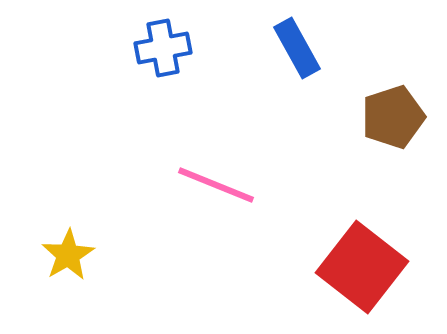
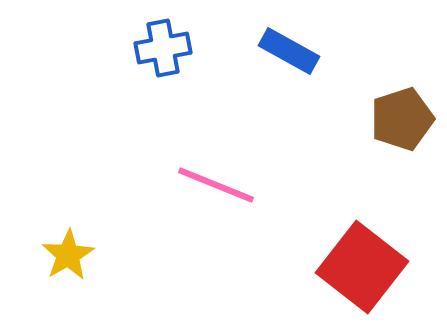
blue rectangle: moved 8 px left, 3 px down; rotated 32 degrees counterclockwise
brown pentagon: moved 9 px right, 2 px down
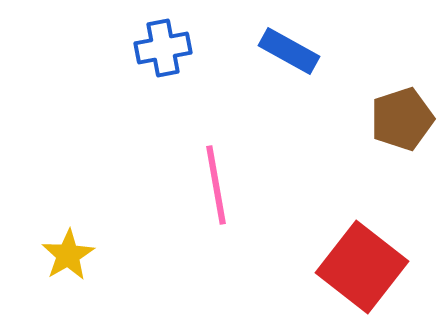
pink line: rotated 58 degrees clockwise
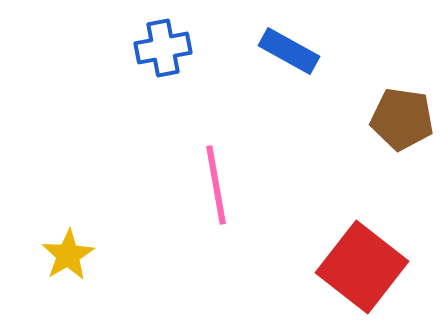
brown pentagon: rotated 26 degrees clockwise
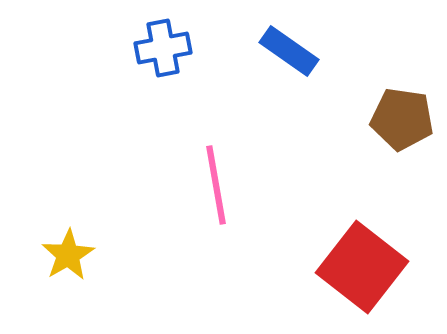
blue rectangle: rotated 6 degrees clockwise
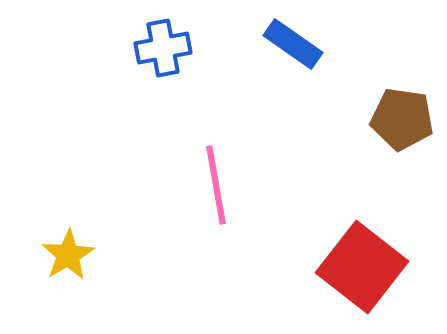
blue rectangle: moved 4 px right, 7 px up
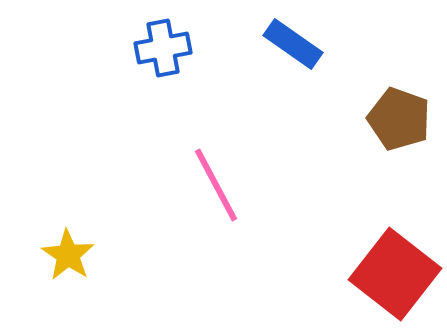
brown pentagon: moved 3 px left; rotated 12 degrees clockwise
pink line: rotated 18 degrees counterclockwise
yellow star: rotated 8 degrees counterclockwise
red square: moved 33 px right, 7 px down
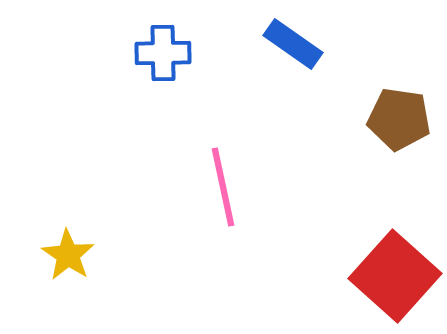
blue cross: moved 5 px down; rotated 10 degrees clockwise
brown pentagon: rotated 12 degrees counterclockwise
pink line: moved 7 px right, 2 px down; rotated 16 degrees clockwise
red square: moved 2 px down; rotated 4 degrees clockwise
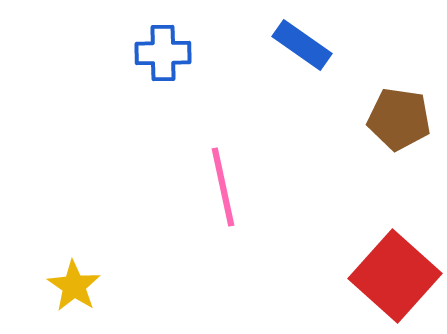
blue rectangle: moved 9 px right, 1 px down
yellow star: moved 6 px right, 31 px down
